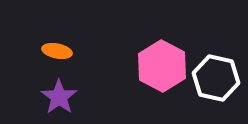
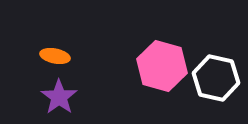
orange ellipse: moved 2 px left, 5 px down
pink hexagon: rotated 12 degrees counterclockwise
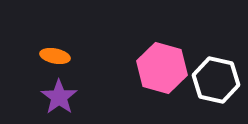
pink hexagon: moved 2 px down
white hexagon: moved 2 px down
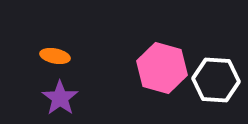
white hexagon: rotated 9 degrees counterclockwise
purple star: moved 1 px right, 1 px down
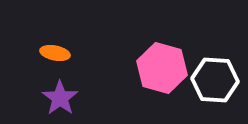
orange ellipse: moved 3 px up
white hexagon: moved 1 px left
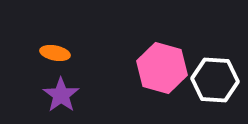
purple star: moved 1 px right, 3 px up
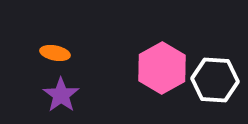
pink hexagon: rotated 15 degrees clockwise
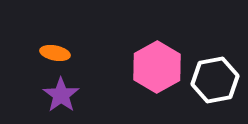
pink hexagon: moved 5 px left, 1 px up
white hexagon: rotated 15 degrees counterclockwise
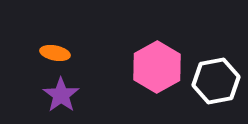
white hexagon: moved 1 px right, 1 px down
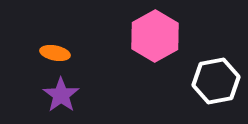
pink hexagon: moved 2 px left, 31 px up
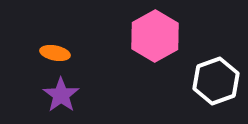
white hexagon: rotated 9 degrees counterclockwise
